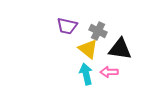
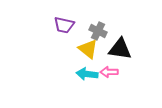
purple trapezoid: moved 3 px left, 1 px up
cyan arrow: moved 1 px right; rotated 70 degrees counterclockwise
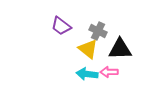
purple trapezoid: moved 3 px left, 1 px down; rotated 25 degrees clockwise
black triangle: rotated 10 degrees counterclockwise
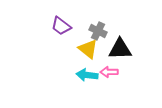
cyan arrow: moved 1 px down
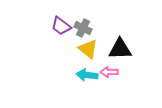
gray cross: moved 15 px left, 3 px up
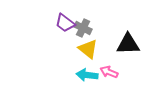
purple trapezoid: moved 4 px right, 3 px up
black triangle: moved 8 px right, 5 px up
pink arrow: rotated 24 degrees clockwise
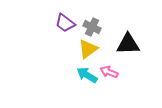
gray cross: moved 9 px right, 1 px up
yellow triangle: rotated 45 degrees clockwise
cyan arrow: rotated 25 degrees clockwise
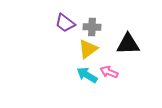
gray cross: rotated 24 degrees counterclockwise
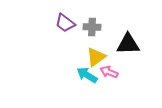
yellow triangle: moved 8 px right, 8 px down
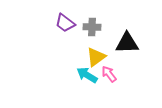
black triangle: moved 1 px left, 1 px up
pink arrow: moved 2 px down; rotated 30 degrees clockwise
